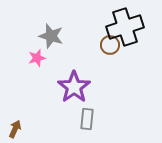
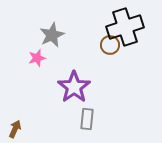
gray star: moved 1 px right, 1 px up; rotated 30 degrees clockwise
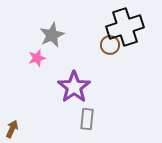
brown arrow: moved 3 px left
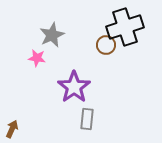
brown circle: moved 4 px left
pink star: rotated 24 degrees clockwise
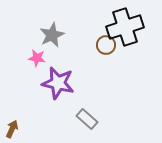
purple star: moved 16 px left, 4 px up; rotated 24 degrees counterclockwise
gray rectangle: rotated 55 degrees counterclockwise
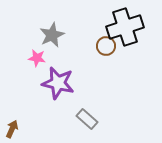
brown circle: moved 1 px down
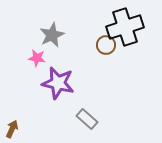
brown circle: moved 1 px up
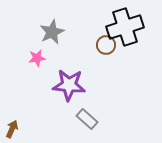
gray star: moved 3 px up
pink star: rotated 18 degrees counterclockwise
purple star: moved 11 px right, 2 px down; rotated 8 degrees counterclockwise
